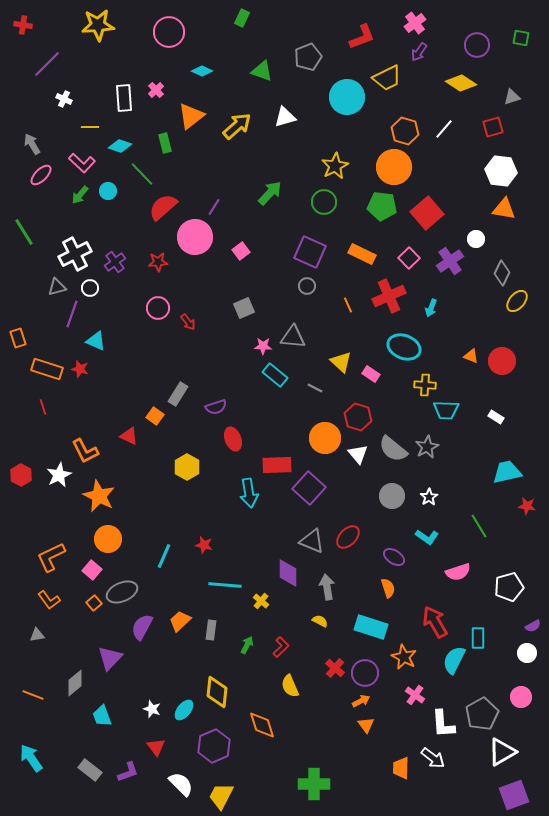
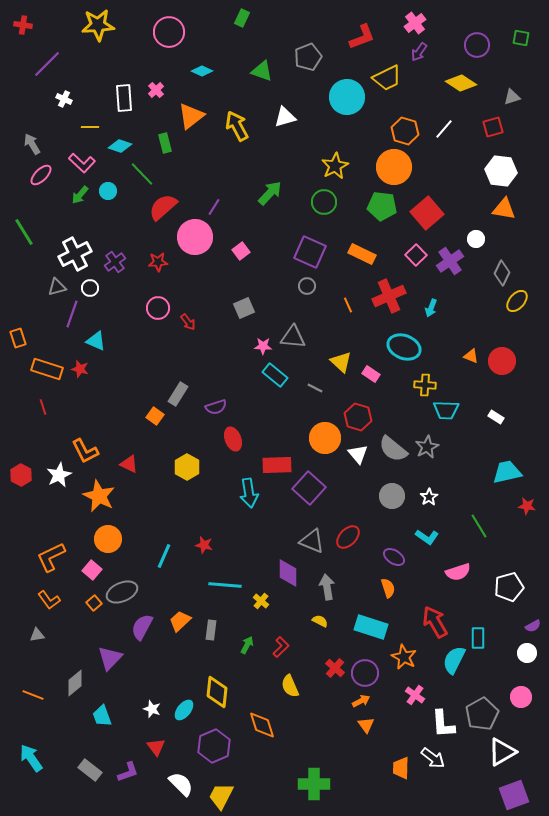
yellow arrow at (237, 126): rotated 76 degrees counterclockwise
pink square at (409, 258): moved 7 px right, 3 px up
red triangle at (129, 436): moved 28 px down
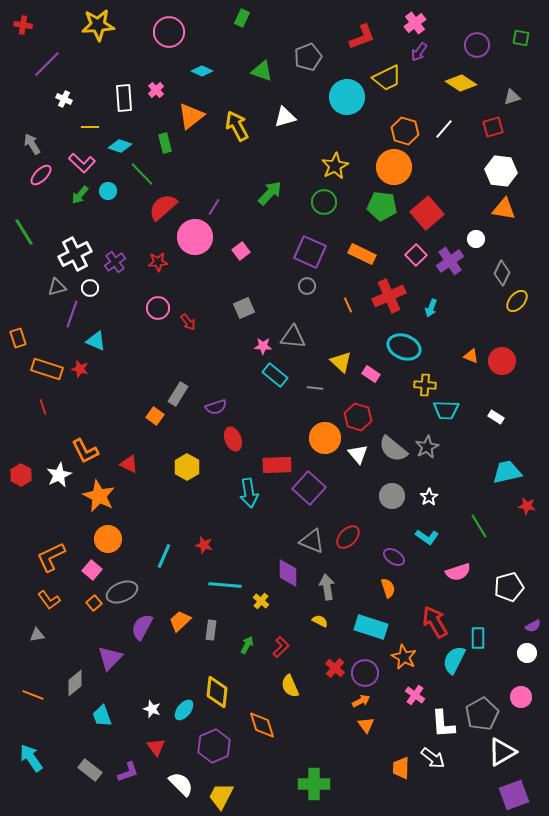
gray line at (315, 388): rotated 21 degrees counterclockwise
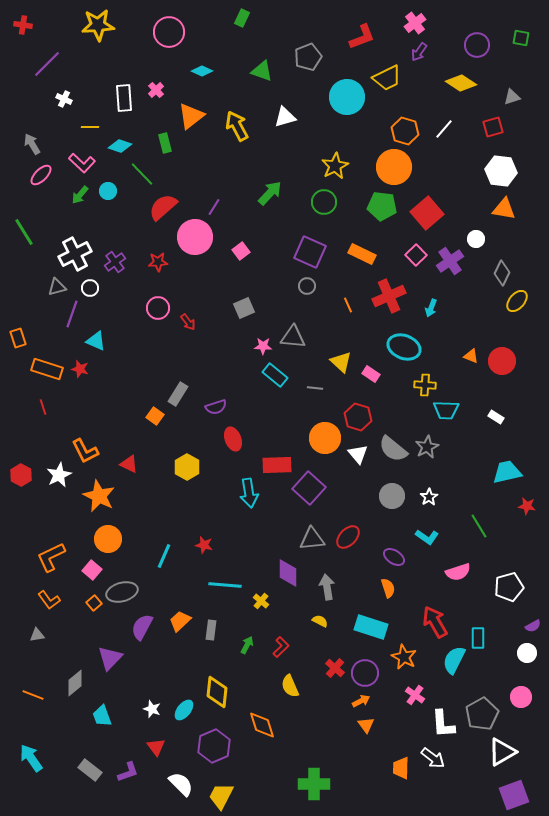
gray triangle at (312, 541): moved 2 px up; rotated 28 degrees counterclockwise
gray ellipse at (122, 592): rotated 8 degrees clockwise
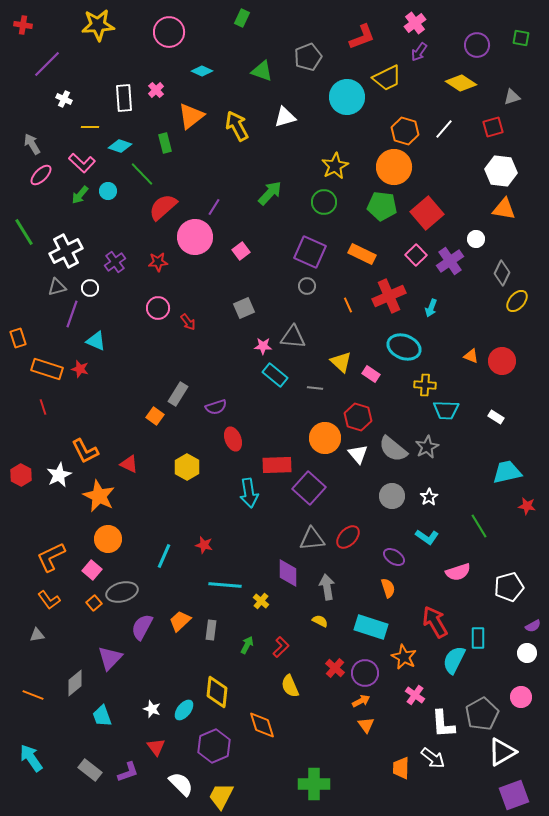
white cross at (75, 254): moved 9 px left, 3 px up
